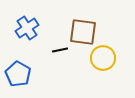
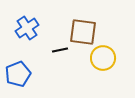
blue pentagon: rotated 20 degrees clockwise
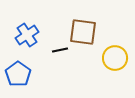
blue cross: moved 7 px down
yellow circle: moved 12 px right
blue pentagon: rotated 15 degrees counterclockwise
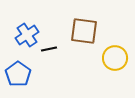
brown square: moved 1 px right, 1 px up
black line: moved 11 px left, 1 px up
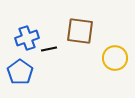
brown square: moved 4 px left
blue cross: moved 3 px down; rotated 15 degrees clockwise
blue pentagon: moved 2 px right, 2 px up
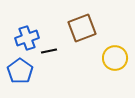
brown square: moved 2 px right, 3 px up; rotated 28 degrees counterclockwise
black line: moved 2 px down
blue pentagon: moved 1 px up
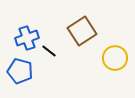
brown square: moved 3 px down; rotated 12 degrees counterclockwise
black line: rotated 49 degrees clockwise
blue pentagon: rotated 20 degrees counterclockwise
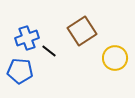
blue pentagon: rotated 10 degrees counterclockwise
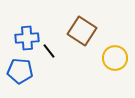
brown square: rotated 24 degrees counterclockwise
blue cross: rotated 15 degrees clockwise
black line: rotated 14 degrees clockwise
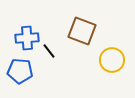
brown square: rotated 12 degrees counterclockwise
yellow circle: moved 3 px left, 2 px down
